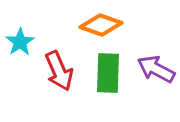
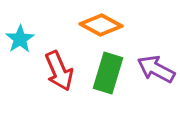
orange diamond: rotated 9 degrees clockwise
cyan star: moved 3 px up
green rectangle: rotated 15 degrees clockwise
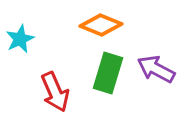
orange diamond: rotated 6 degrees counterclockwise
cyan star: rotated 8 degrees clockwise
red arrow: moved 4 px left, 21 px down
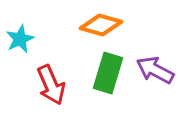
orange diamond: rotated 6 degrees counterclockwise
purple arrow: moved 1 px left, 1 px down
red arrow: moved 4 px left, 7 px up
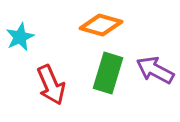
cyan star: moved 2 px up
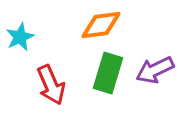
orange diamond: rotated 24 degrees counterclockwise
purple arrow: rotated 54 degrees counterclockwise
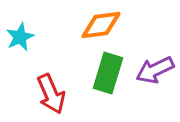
red arrow: moved 9 px down
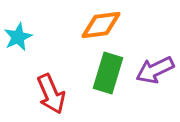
cyan star: moved 2 px left
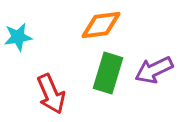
cyan star: rotated 16 degrees clockwise
purple arrow: moved 1 px left
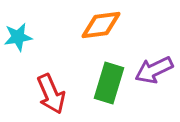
green rectangle: moved 1 px right, 10 px down
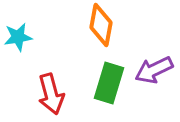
orange diamond: rotated 72 degrees counterclockwise
red arrow: rotated 9 degrees clockwise
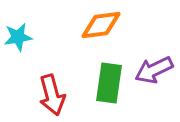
orange diamond: rotated 72 degrees clockwise
green rectangle: rotated 9 degrees counterclockwise
red arrow: moved 1 px right, 1 px down
